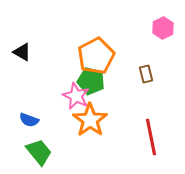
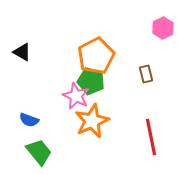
orange star: moved 2 px right, 1 px down; rotated 12 degrees clockwise
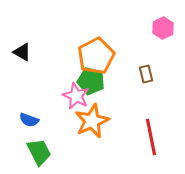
green trapezoid: rotated 12 degrees clockwise
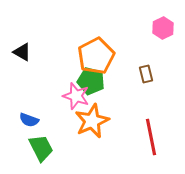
pink star: rotated 8 degrees counterclockwise
green trapezoid: moved 2 px right, 4 px up
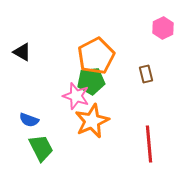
green pentagon: rotated 20 degrees counterclockwise
red line: moved 2 px left, 7 px down; rotated 6 degrees clockwise
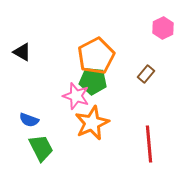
brown rectangle: rotated 54 degrees clockwise
green pentagon: moved 2 px right; rotated 12 degrees clockwise
orange star: moved 2 px down
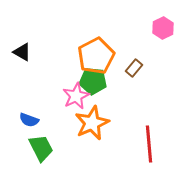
brown rectangle: moved 12 px left, 6 px up
pink star: rotated 28 degrees clockwise
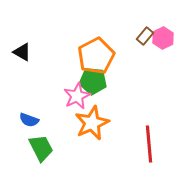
pink hexagon: moved 10 px down
brown rectangle: moved 11 px right, 32 px up
pink star: moved 1 px right
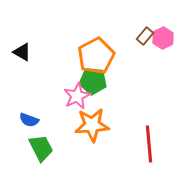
orange star: moved 2 px down; rotated 20 degrees clockwise
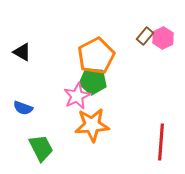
blue semicircle: moved 6 px left, 12 px up
red line: moved 12 px right, 2 px up; rotated 9 degrees clockwise
